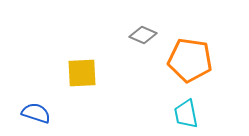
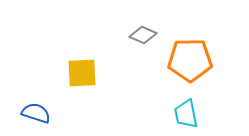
orange pentagon: rotated 9 degrees counterclockwise
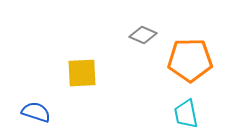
blue semicircle: moved 1 px up
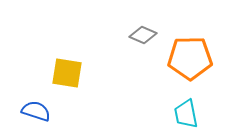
orange pentagon: moved 2 px up
yellow square: moved 15 px left; rotated 12 degrees clockwise
blue semicircle: moved 1 px up
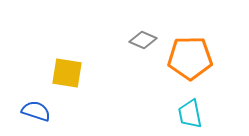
gray diamond: moved 5 px down
cyan trapezoid: moved 4 px right
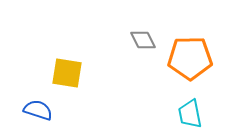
gray diamond: rotated 40 degrees clockwise
blue semicircle: moved 2 px right, 1 px up
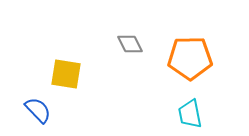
gray diamond: moved 13 px left, 4 px down
yellow square: moved 1 px left, 1 px down
blue semicircle: rotated 28 degrees clockwise
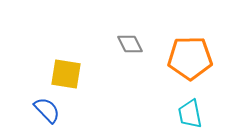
blue semicircle: moved 9 px right
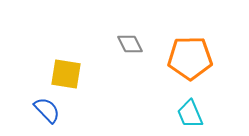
cyan trapezoid: rotated 12 degrees counterclockwise
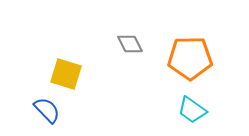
yellow square: rotated 8 degrees clockwise
cyan trapezoid: moved 2 px right, 4 px up; rotated 32 degrees counterclockwise
